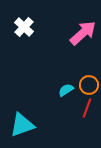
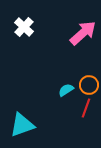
red line: moved 1 px left
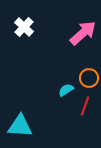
orange circle: moved 7 px up
red line: moved 1 px left, 2 px up
cyan triangle: moved 2 px left, 1 px down; rotated 24 degrees clockwise
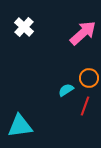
cyan triangle: rotated 12 degrees counterclockwise
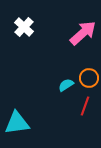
cyan semicircle: moved 5 px up
cyan triangle: moved 3 px left, 3 px up
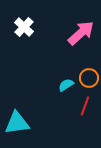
pink arrow: moved 2 px left
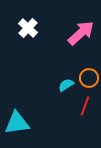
white cross: moved 4 px right, 1 px down
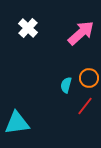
cyan semicircle: rotated 42 degrees counterclockwise
red line: rotated 18 degrees clockwise
